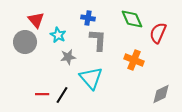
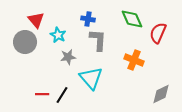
blue cross: moved 1 px down
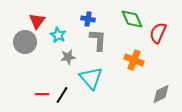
red triangle: moved 1 px right, 1 px down; rotated 18 degrees clockwise
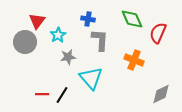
cyan star: rotated 14 degrees clockwise
gray L-shape: moved 2 px right
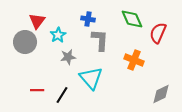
red line: moved 5 px left, 4 px up
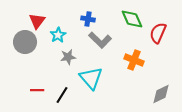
gray L-shape: rotated 130 degrees clockwise
